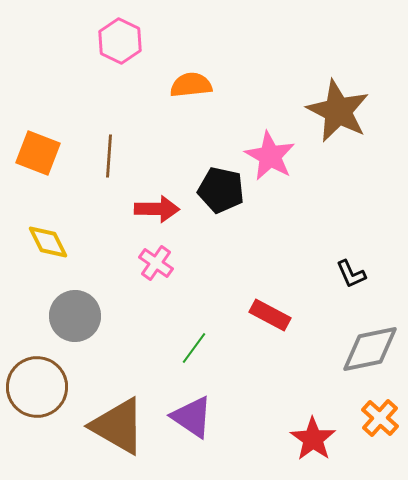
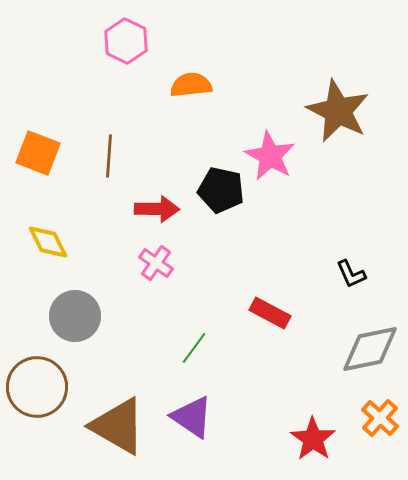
pink hexagon: moved 6 px right
red rectangle: moved 2 px up
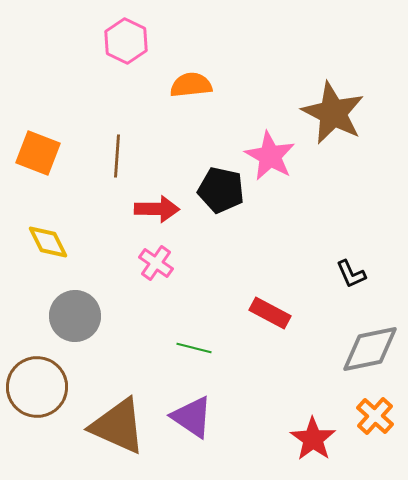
brown star: moved 5 px left, 2 px down
brown line: moved 8 px right
green line: rotated 68 degrees clockwise
orange cross: moved 5 px left, 2 px up
brown triangle: rotated 6 degrees counterclockwise
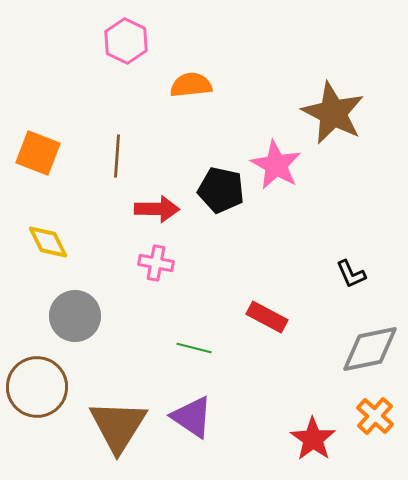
pink star: moved 6 px right, 9 px down
pink cross: rotated 24 degrees counterclockwise
red rectangle: moved 3 px left, 4 px down
brown triangle: rotated 38 degrees clockwise
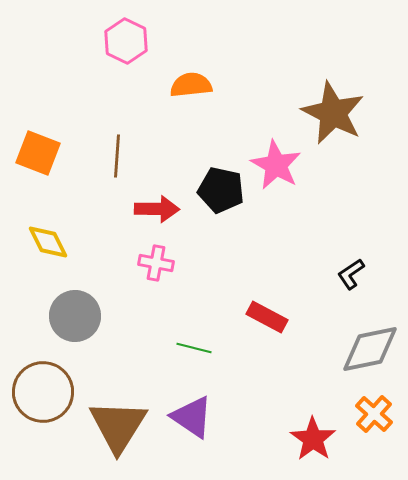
black L-shape: rotated 80 degrees clockwise
brown circle: moved 6 px right, 5 px down
orange cross: moved 1 px left, 2 px up
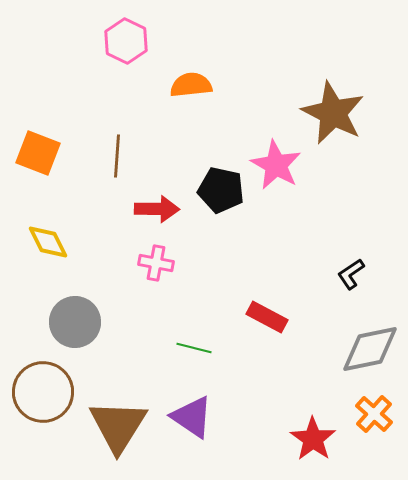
gray circle: moved 6 px down
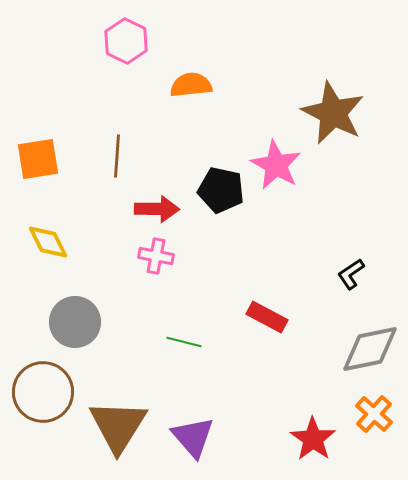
orange square: moved 6 px down; rotated 30 degrees counterclockwise
pink cross: moved 7 px up
green line: moved 10 px left, 6 px up
purple triangle: moved 1 px right, 20 px down; rotated 15 degrees clockwise
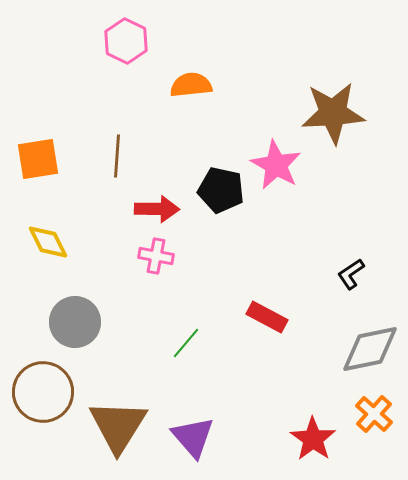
brown star: rotated 30 degrees counterclockwise
green line: moved 2 px right, 1 px down; rotated 64 degrees counterclockwise
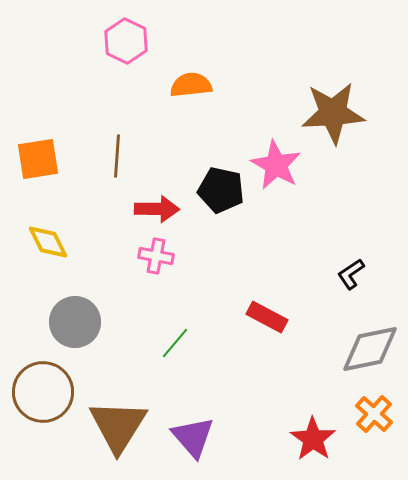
green line: moved 11 px left
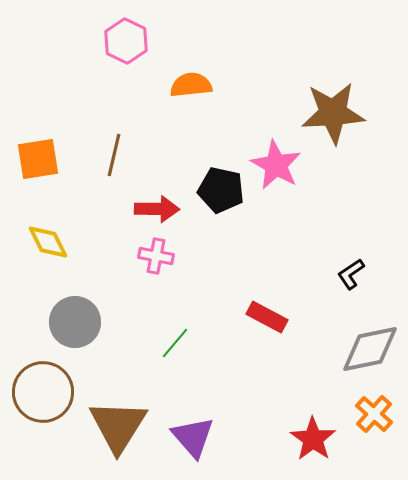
brown line: moved 3 px left, 1 px up; rotated 9 degrees clockwise
